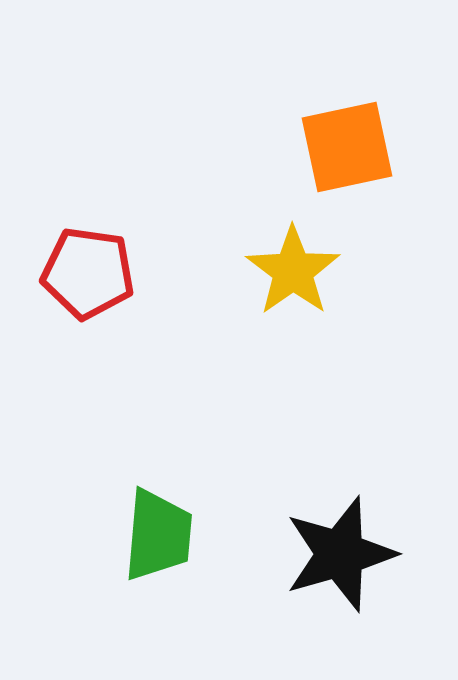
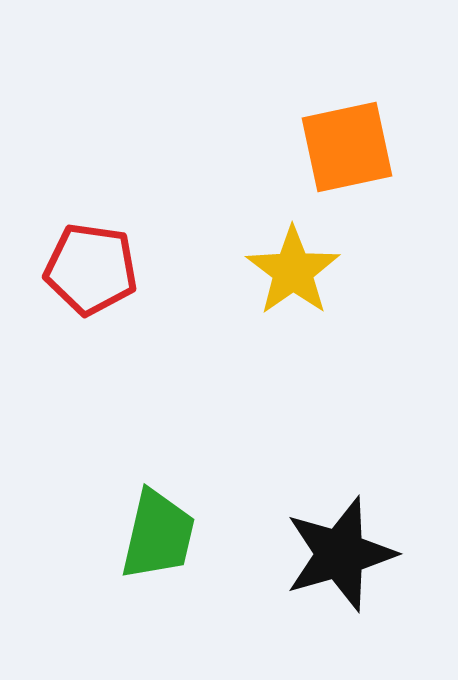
red pentagon: moved 3 px right, 4 px up
green trapezoid: rotated 8 degrees clockwise
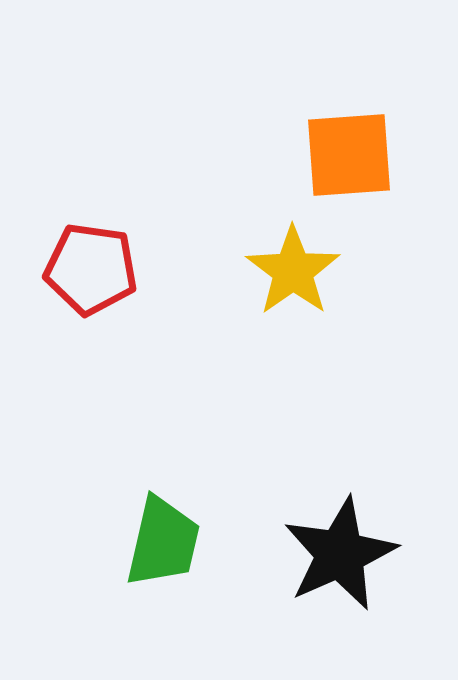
orange square: moved 2 px right, 8 px down; rotated 8 degrees clockwise
green trapezoid: moved 5 px right, 7 px down
black star: rotated 8 degrees counterclockwise
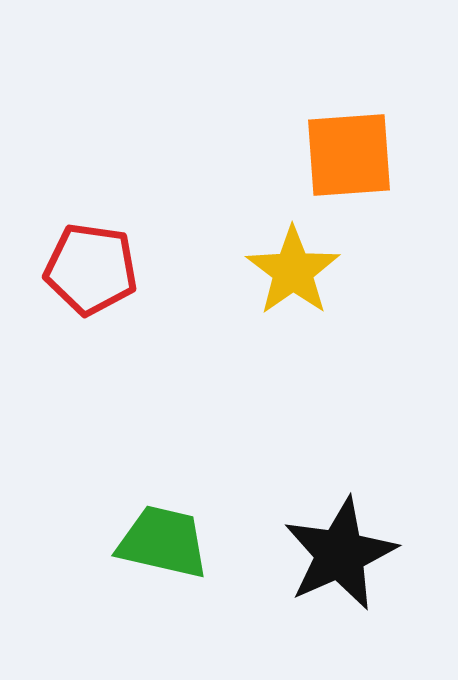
green trapezoid: rotated 90 degrees counterclockwise
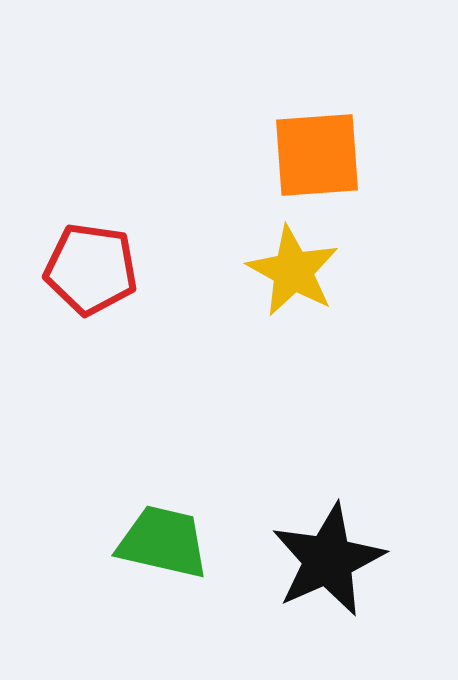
orange square: moved 32 px left
yellow star: rotated 8 degrees counterclockwise
black star: moved 12 px left, 6 px down
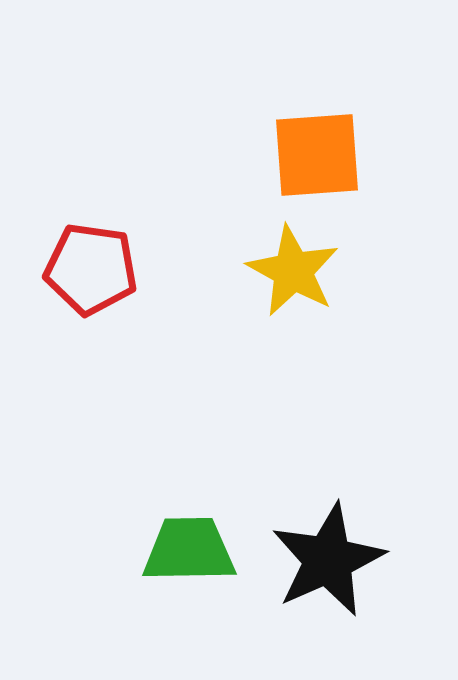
green trapezoid: moved 26 px right, 8 px down; rotated 14 degrees counterclockwise
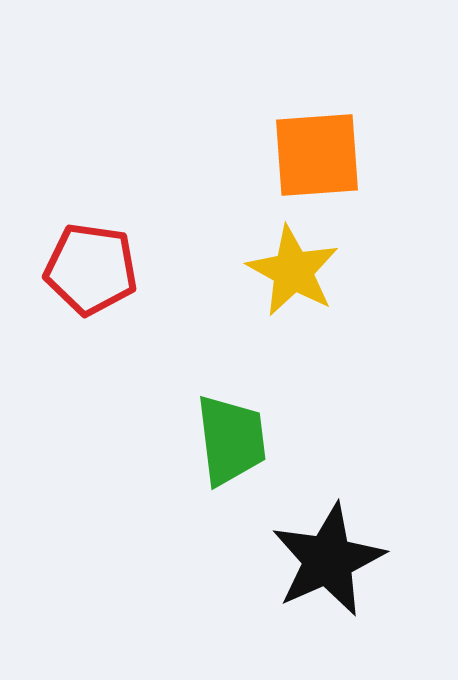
green trapezoid: moved 42 px right, 110 px up; rotated 84 degrees clockwise
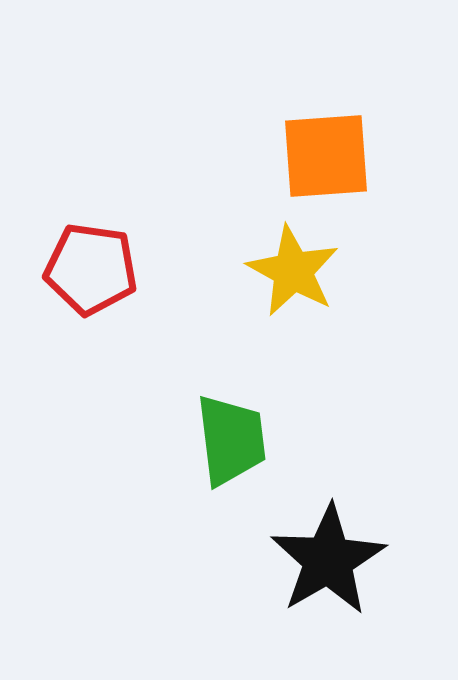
orange square: moved 9 px right, 1 px down
black star: rotated 6 degrees counterclockwise
